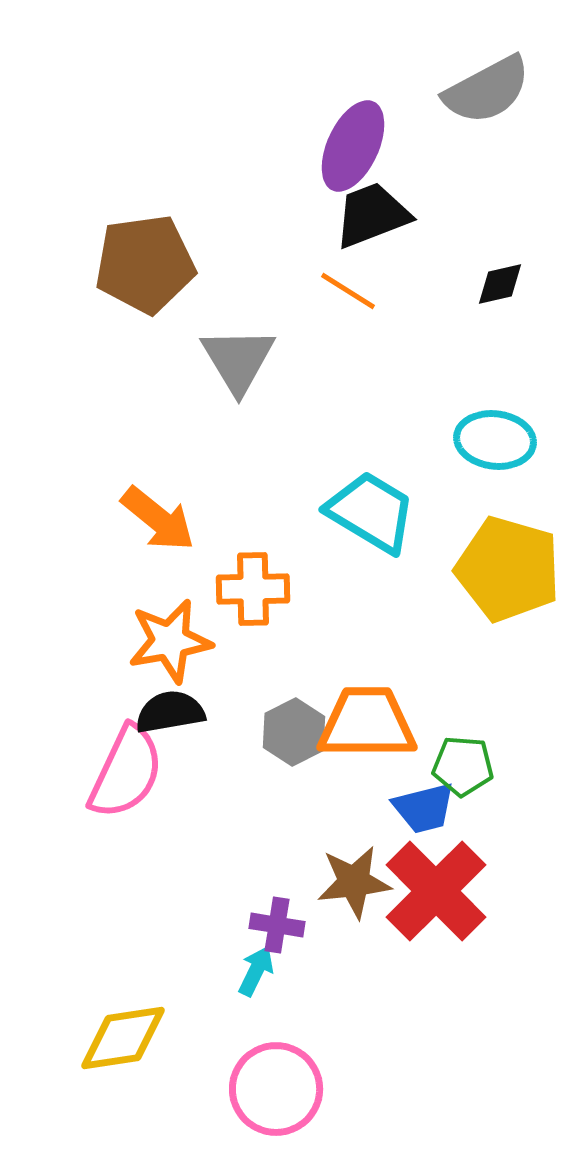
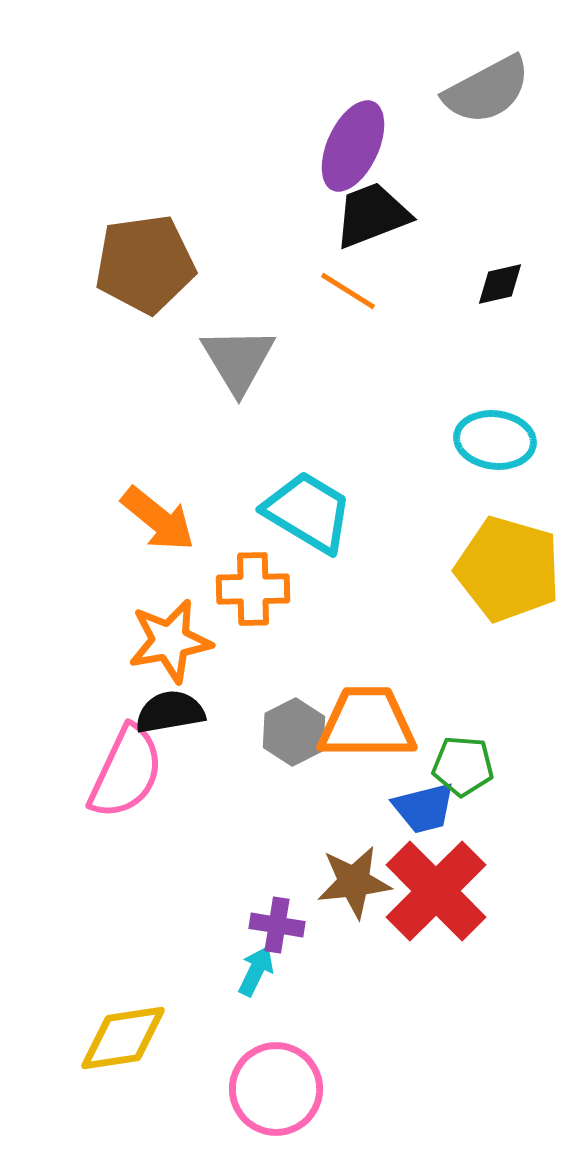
cyan trapezoid: moved 63 px left
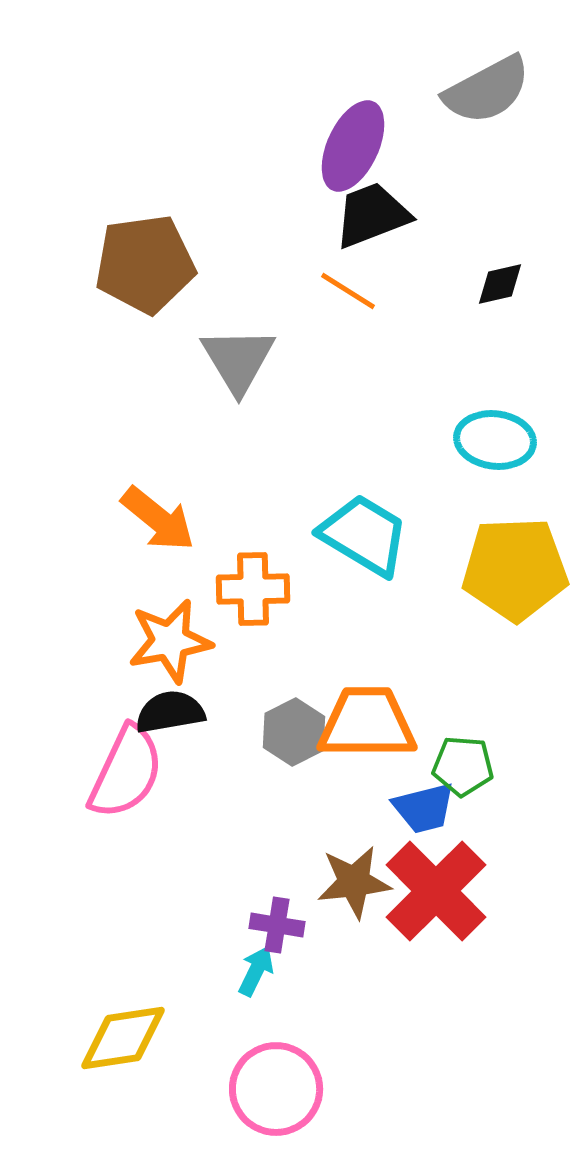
cyan trapezoid: moved 56 px right, 23 px down
yellow pentagon: moved 7 px right; rotated 18 degrees counterclockwise
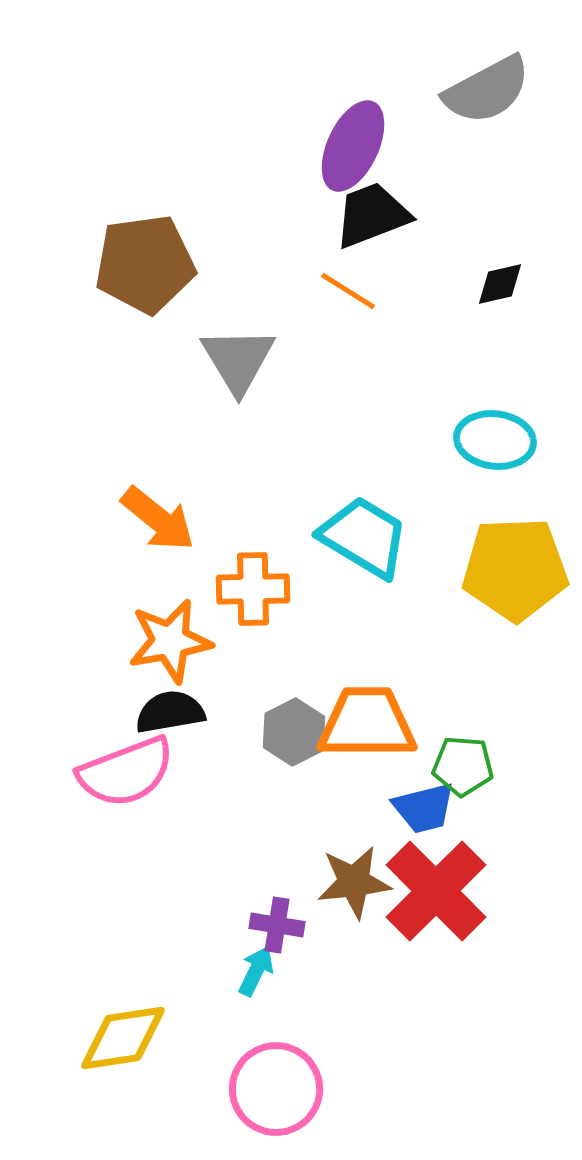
cyan trapezoid: moved 2 px down
pink semicircle: rotated 44 degrees clockwise
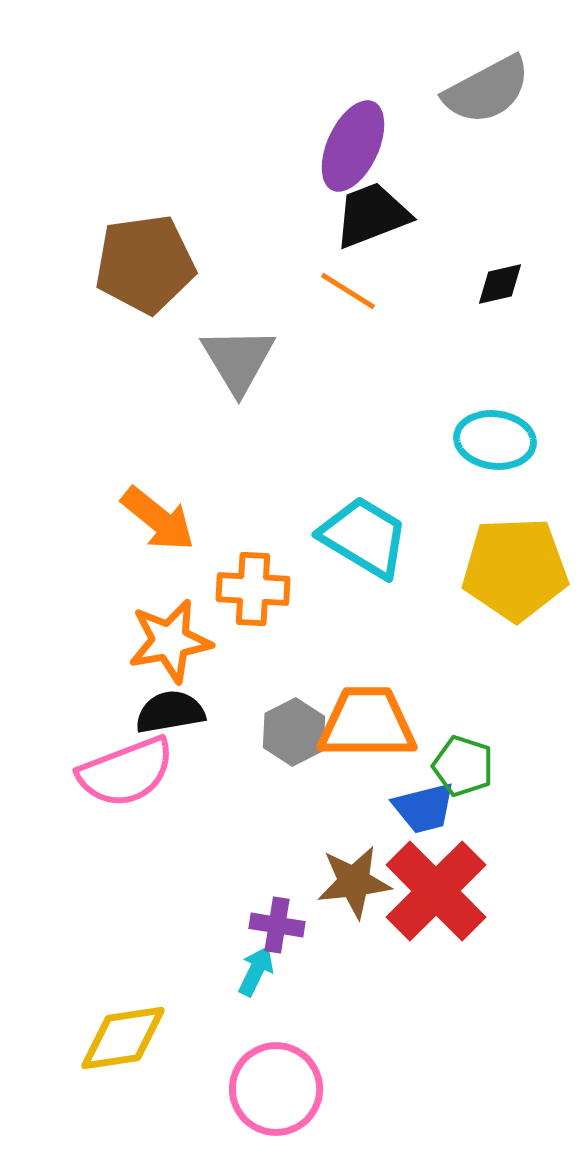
orange cross: rotated 4 degrees clockwise
green pentagon: rotated 14 degrees clockwise
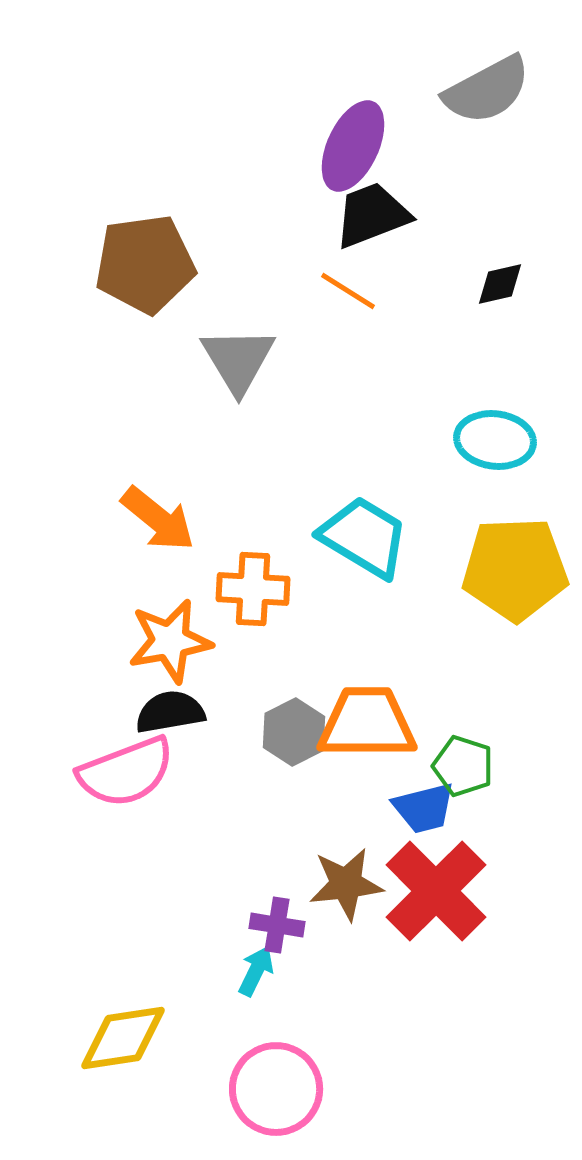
brown star: moved 8 px left, 2 px down
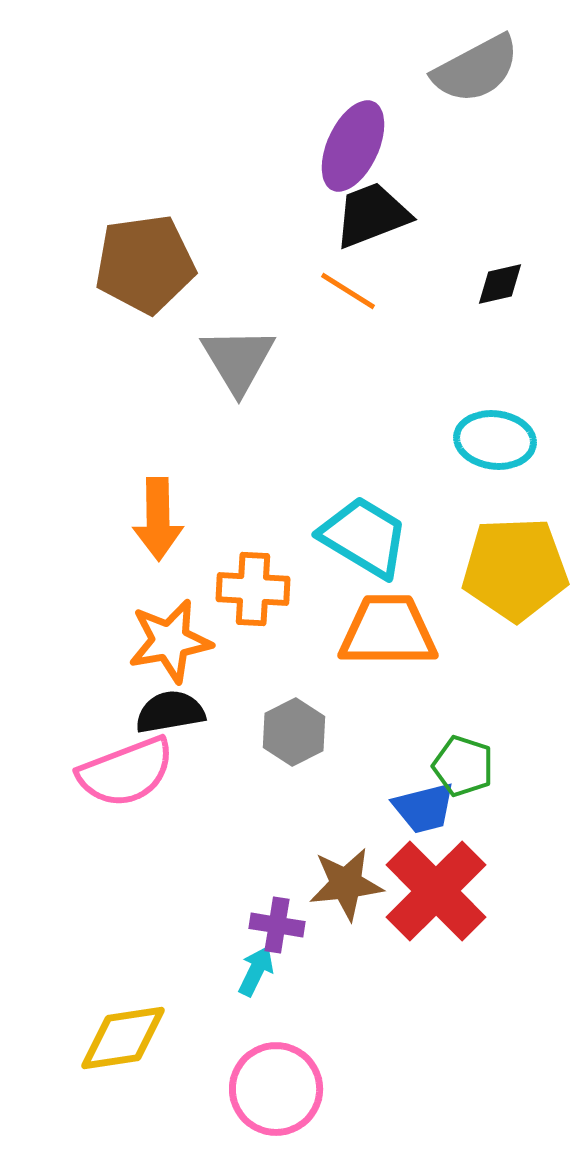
gray semicircle: moved 11 px left, 21 px up
orange arrow: rotated 50 degrees clockwise
orange trapezoid: moved 21 px right, 92 px up
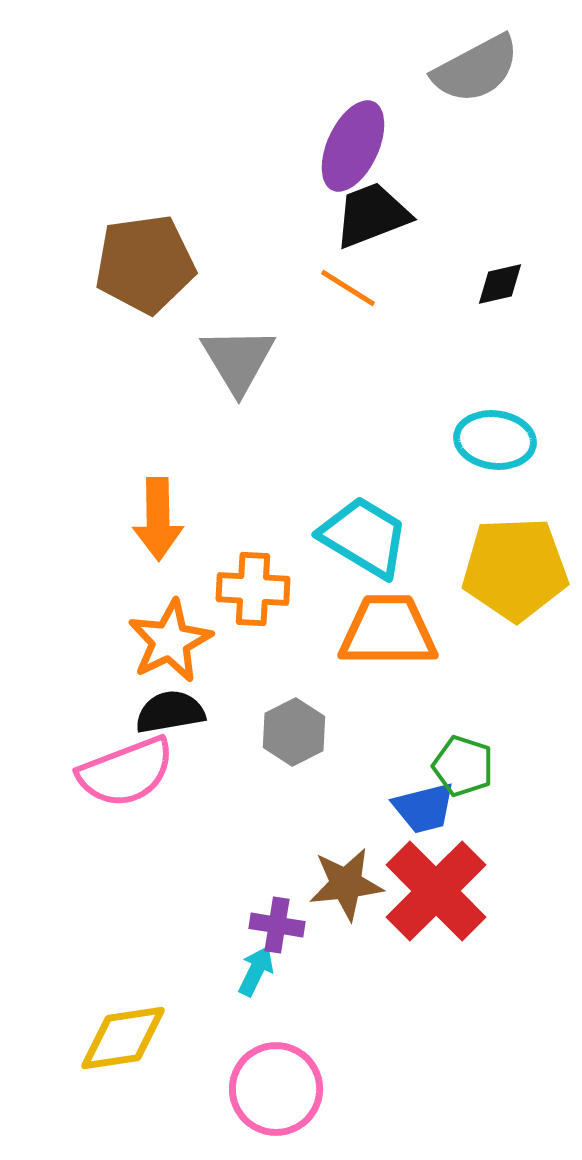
orange line: moved 3 px up
orange star: rotated 16 degrees counterclockwise
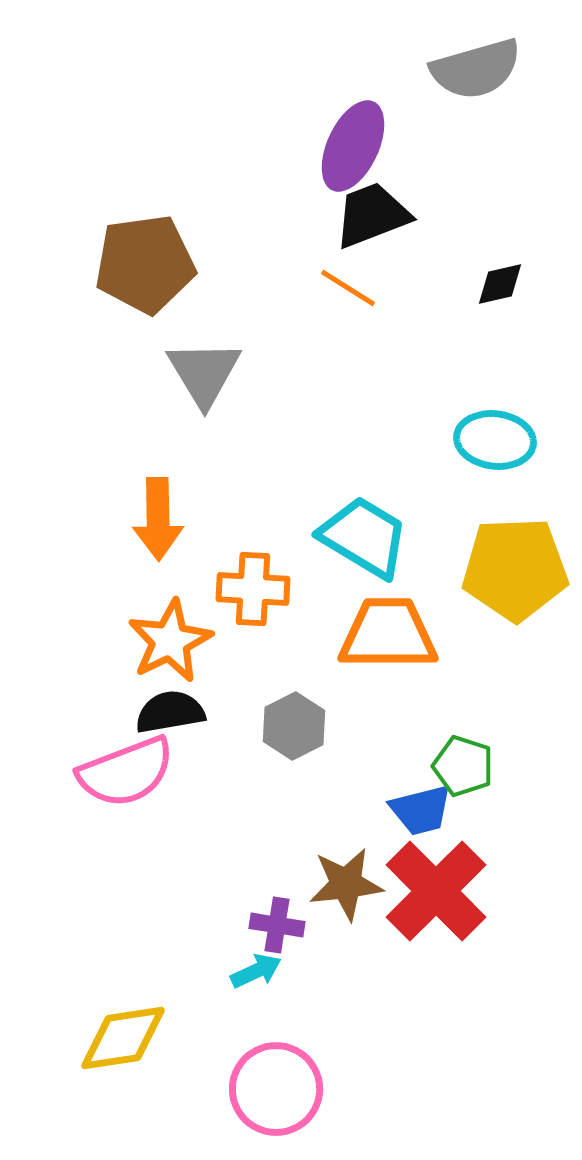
gray semicircle: rotated 12 degrees clockwise
gray triangle: moved 34 px left, 13 px down
orange trapezoid: moved 3 px down
gray hexagon: moved 6 px up
blue trapezoid: moved 3 px left, 2 px down
cyan arrow: rotated 39 degrees clockwise
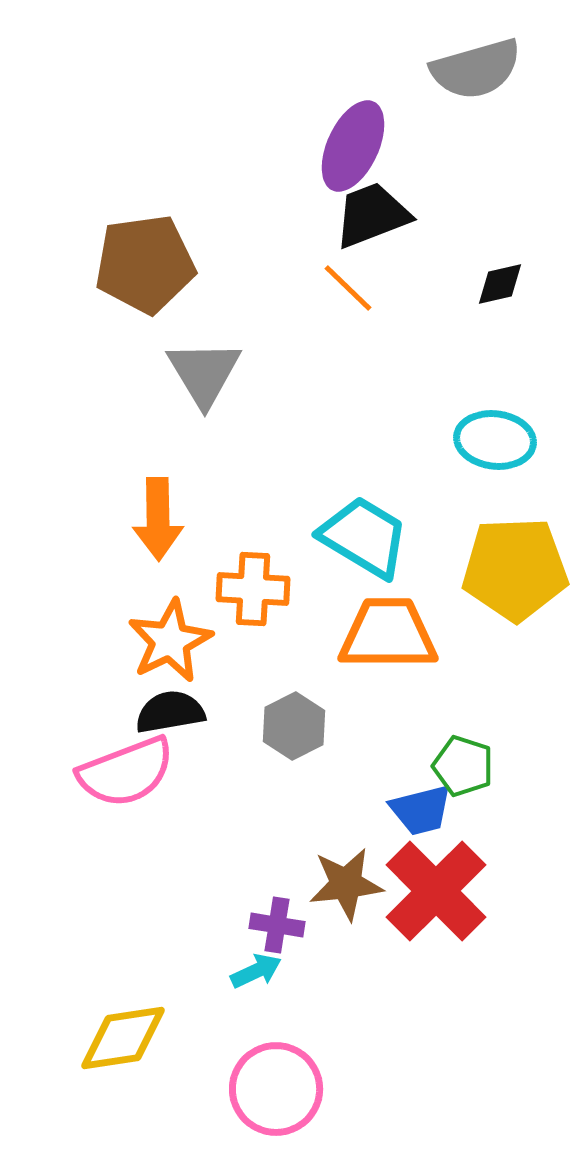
orange line: rotated 12 degrees clockwise
